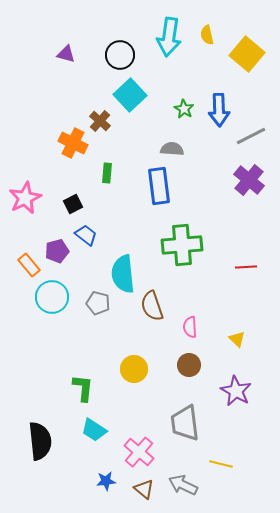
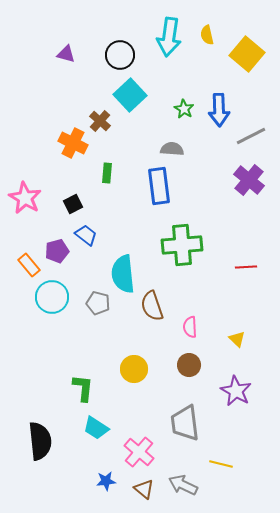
pink star: rotated 16 degrees counterclockwise
cyan trapezoid: moved 2 px right, 2 px up
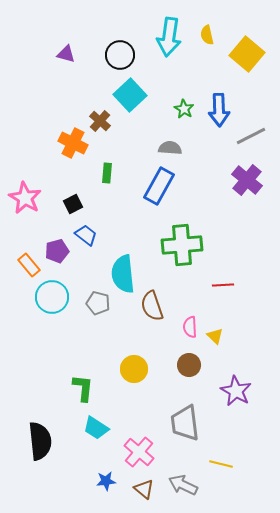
gray semicircle: moved 2 px left, 1 px up
purple cross: moved 2 px left
blue rectangle: rotated 36 degrees clockwise
red line: moved 23 px left, 18 px down
yellow triangle: moved 22 px left, 3 px up
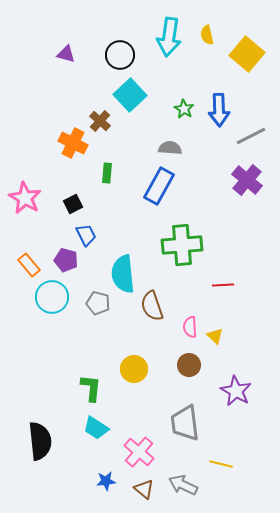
blue trapezoid: rotated 25 degrees clockwise
purple pentagon: moved 9 px right, 9 px down; rotated 30 degrees clockwise
green L-shape: moved 8 px right
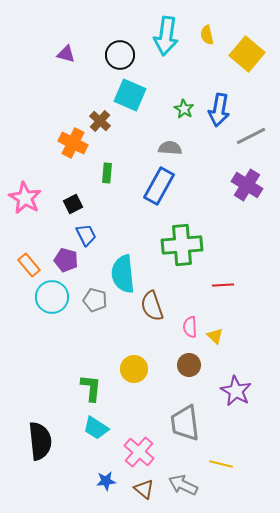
cyan arrow: moved 3 px left, 1 px up
cyan square: rotated 24 degrees counterclockwise
blue arrow: rotated 12 degrees clockwise
purple cross: moved 5 px down; rotated 8 degrees counterclockwise
gray pentagon: moved 3 px left, 3 px up
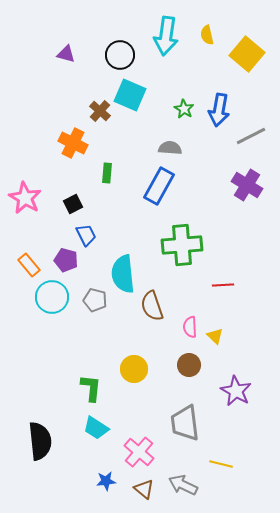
brown cross: moved 10 px up
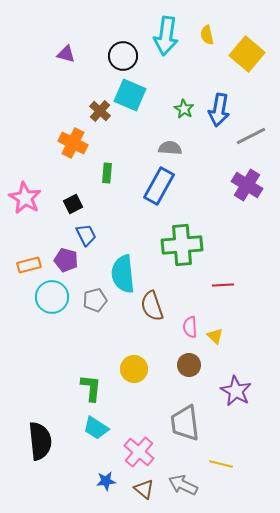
black circle: moved 3 px right, 1 px down
orange rectangle: rotated 65 degrees counterclockwise
gray pentagon: rotated 30 degrees counterclockwise
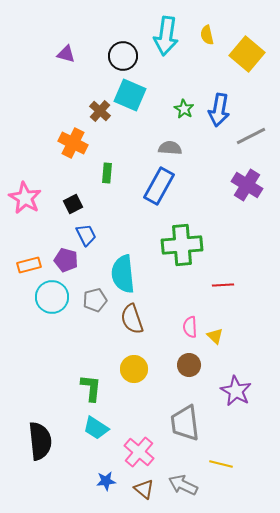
brown semicircle: moved 20 px left, 13 px down
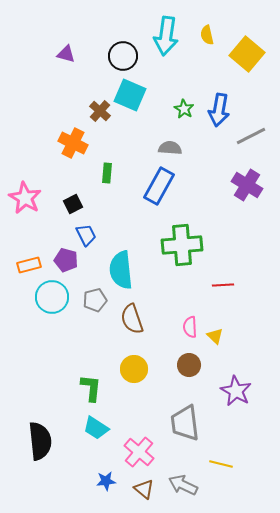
cyan semicircle: moved 2 px left, 4 px up
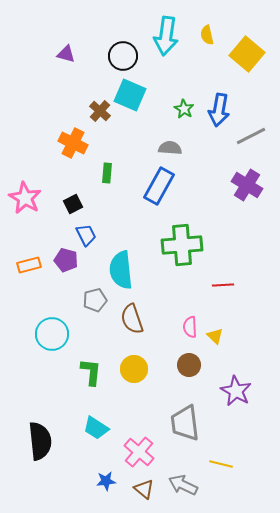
cyan circle: moved 37 px down
green L-shape: moved 16 px up
